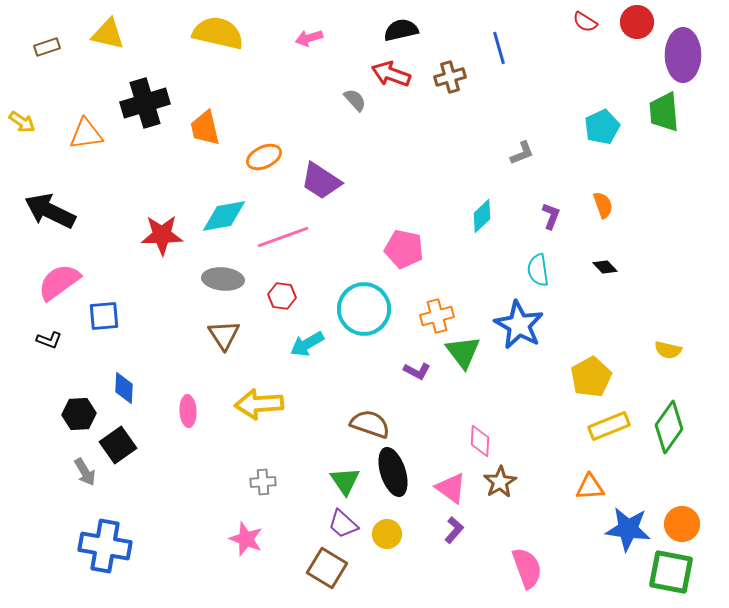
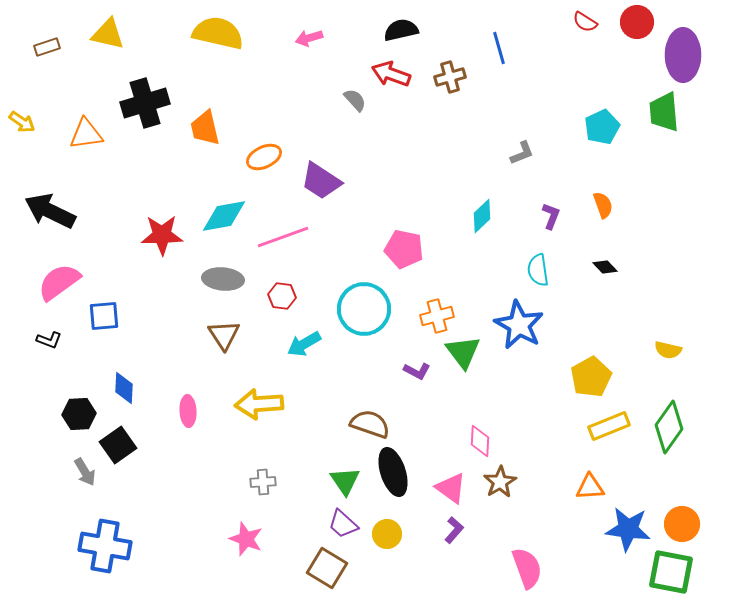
cyan arrow at (307, 344): moved 3 px left
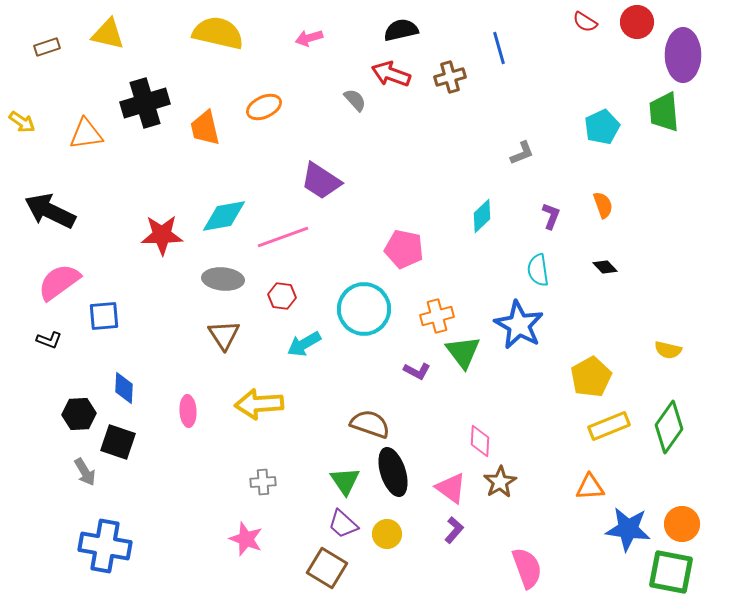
orange ellipse at (264, 157): moved 50 px up
black square at (118, 445): moved 3 px up; rotated 36 degrees counterclockwise
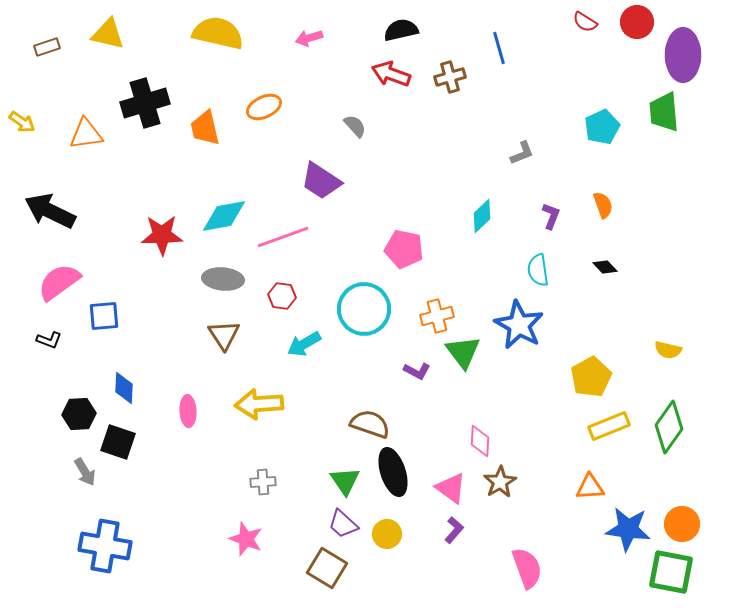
gray semicircle at (355, 100): moved 26 px down
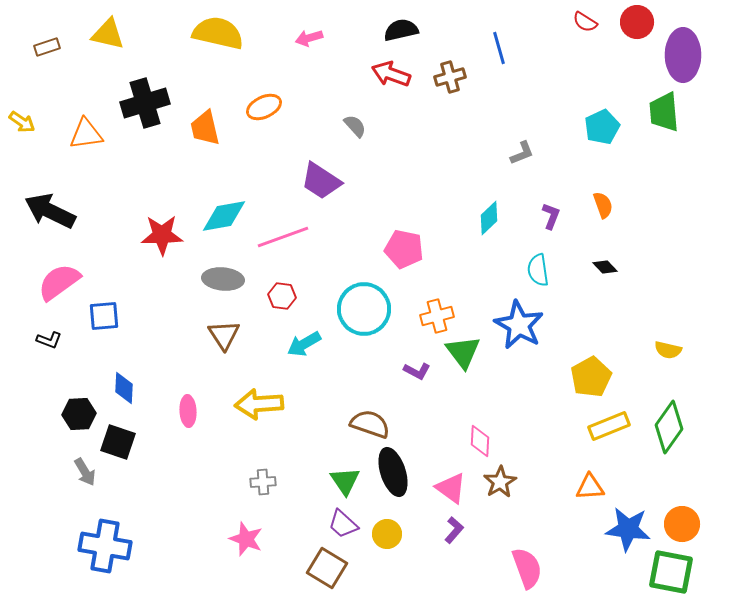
cyan diamond at (482, 216): moved 7 px right, 2 px down
